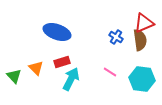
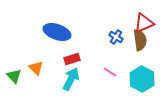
red rectangle: moved 10 px right, 3 px up
cyan hexagon: rotated 20 degrees clockwise
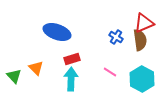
cyan arrow: rotated 25 degrees counterclockwise
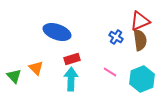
red triangle: moved 4 px left, 2 px up
cyan hexagon: rotated 10 degrees clockwise
